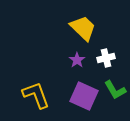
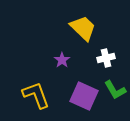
purple star: moved 15 px left
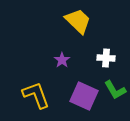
yellow trapezoid: moved 5 px left, 7 px up
white cross: rotated 18 degrees clockwise
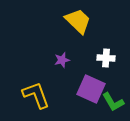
purple star: rotated 21 degrees clockwise
green L-shape: moved 2 px left, 12 px down
purple square: moved 7 px right, 7 px up
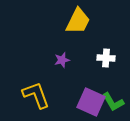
yellow trapezoid: rotated 72 degrees clockwise
purple square: moved 13 px down
